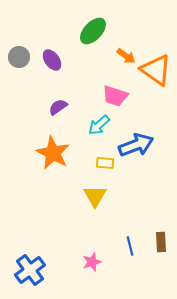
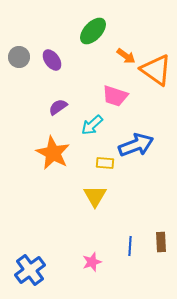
cyan arrow: moved 7 px left
blue line: rotated 18 degrees clockwise
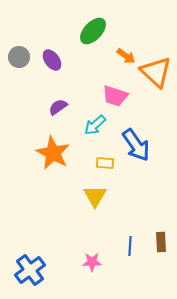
orange triangle: moved 2 px down; rotated 8 degrees clockwise
cyan arrow: moved 3 px right
blue arrow: rotated 76 degrees clockwise
pink star: rotated 18 degrees clockwise
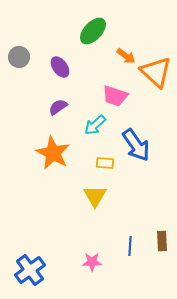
purple ellipse: moved 8 px right, 7 px down
brown rectangle: moved 1 px right, 1 px up
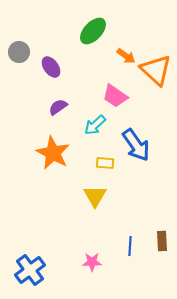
gray circle: moved 5 px up
purple ellipse: moved 9 px left
orange triangle: moved 2 px up
pink trapezoid: rotated 16 degrees clockwise
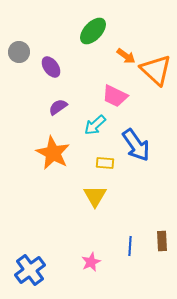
pink trapezoid: rotated 8 degrees counterclockwise
pink star: moved 1 px left; rotated 24 degrees counterclockwise
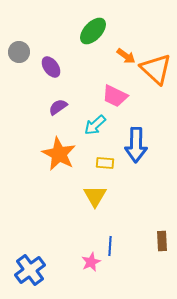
orange triangle: moved 1 px up
blue arrow: rotated 36 degrees clockwise
orange star: moved 6 px right, 1 px down
blue line: moved 20 px left
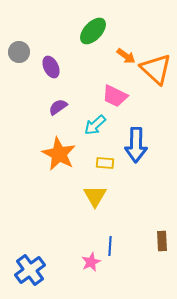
purple ellipse: rotated 10 degrees clockwise
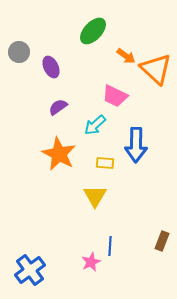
brown rectangle: rotated 24 degrees clockwise
